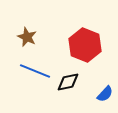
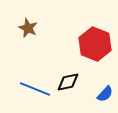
brown star: moved 1 px right, 9 px up
red hexagon: moved 10 px right, 1 px up
blue line: moved 18 px down
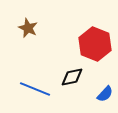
black diamond: moved 4 px right, 5 px up
